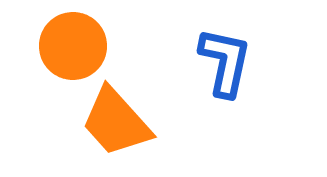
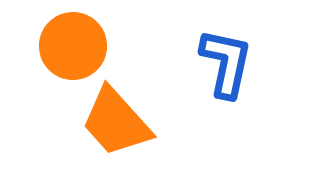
blue L-shape: moved 1 px right, 1 px down
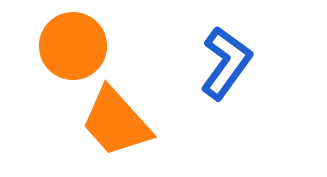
blue L-shape: rotated 24 degrees clockwise
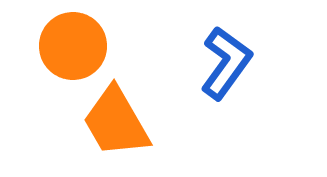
orange trapezoid: rotated 12 degrees clockwise
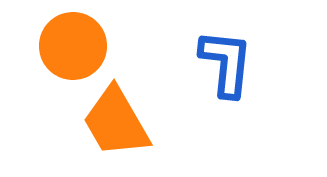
blue L-shape: rotated 30 degrees counterclockwise
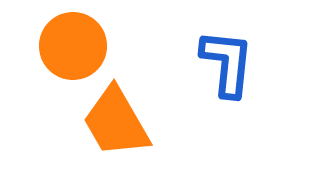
blue L-shape: moved 1 px right
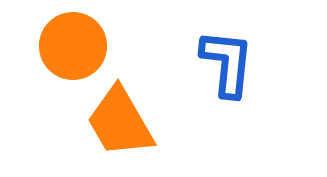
orange trapezoid: moved 4 px right
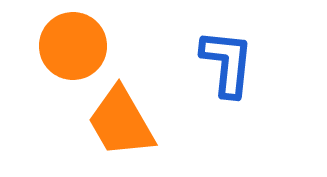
orange trapezoid: moved 1 px right
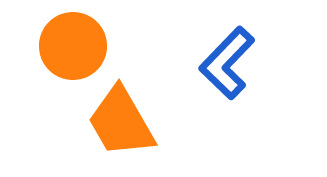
blue L-shape: rotated 142 degrees counterclockwise
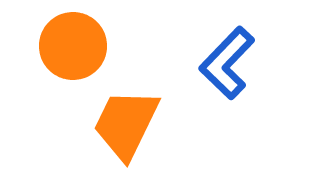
orange trapezoid: moved 5 px right, 2 px down; rotated 56 degrees clockwise
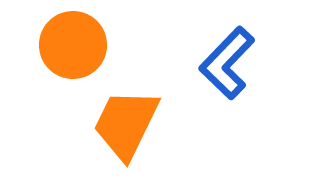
orange circle: moved 1 px up
